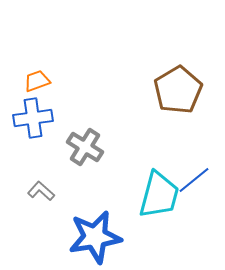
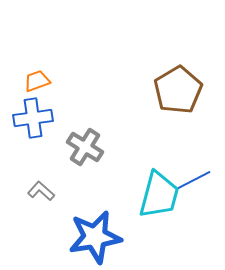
blue line: rotated 12 degrees clockwise
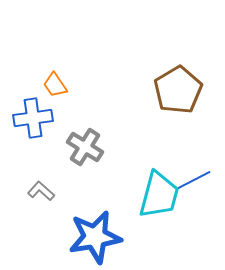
orange trapezoid: moved 18 px right, 4 px down; rotated 104 degrees counterclockwise
